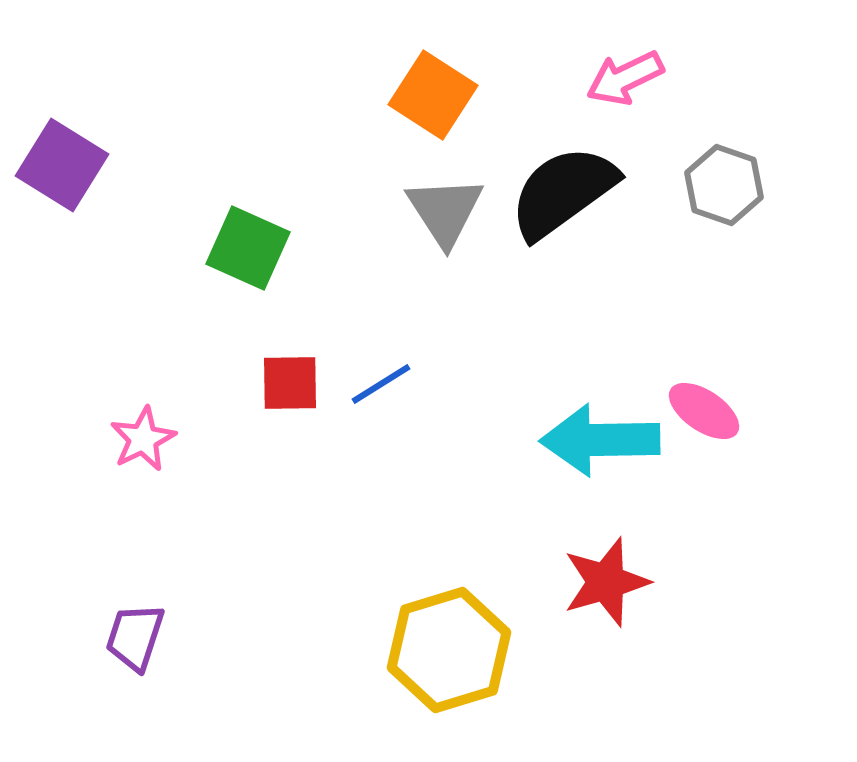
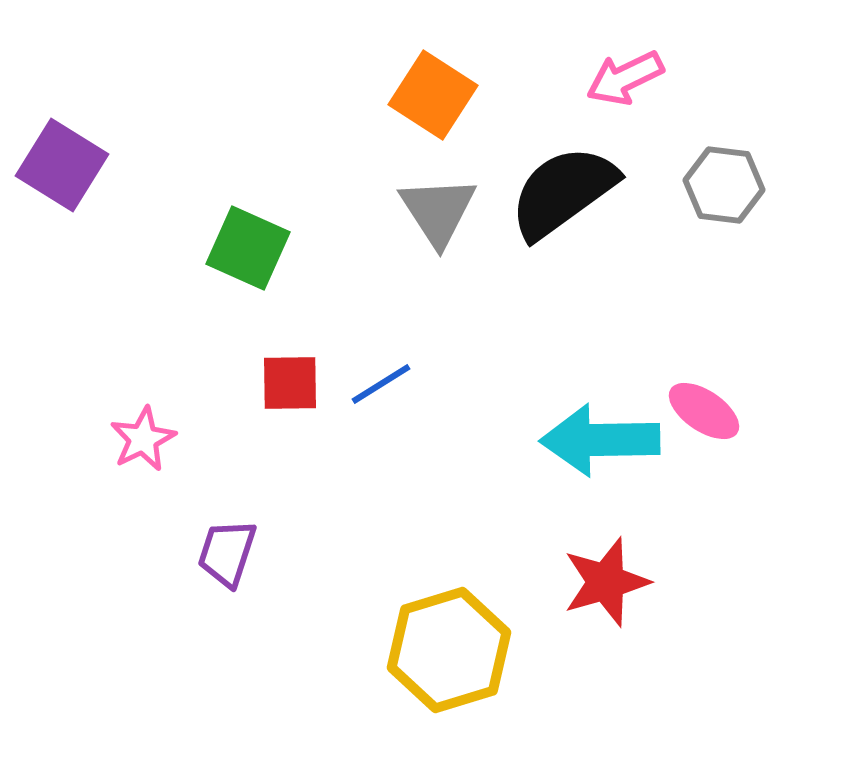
gray hexagon: rotated 12 degrees counterclockwise
gray triangle: moved 7 px left
purple trapezoid: moved 92 px right, 84 px up
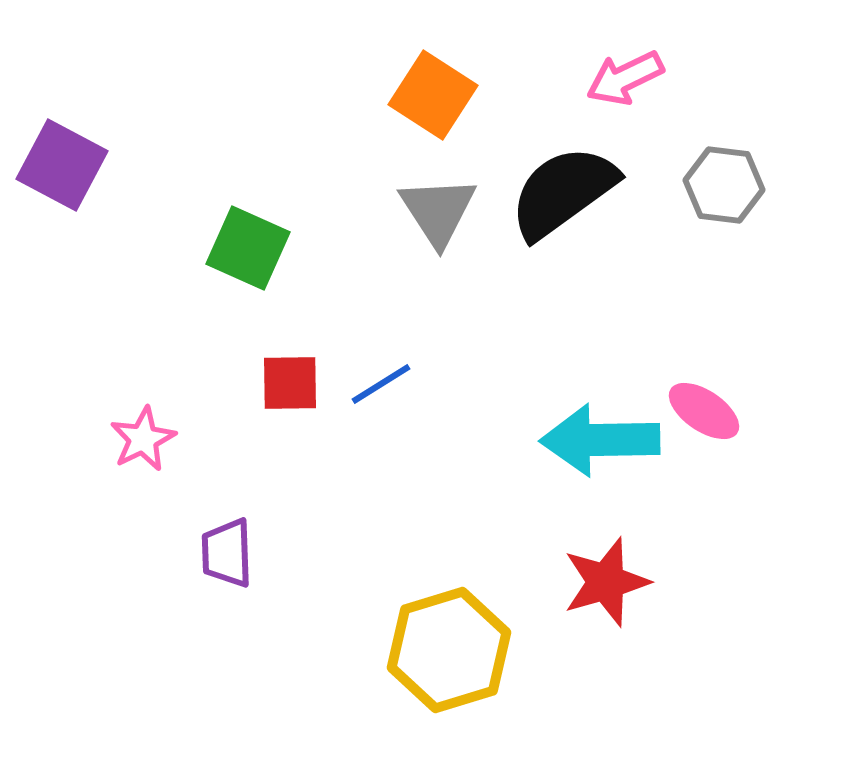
purple square: rotated 4 degrees counterclockwise
purple trapezoid: rotated 20 degrees counterclockwise
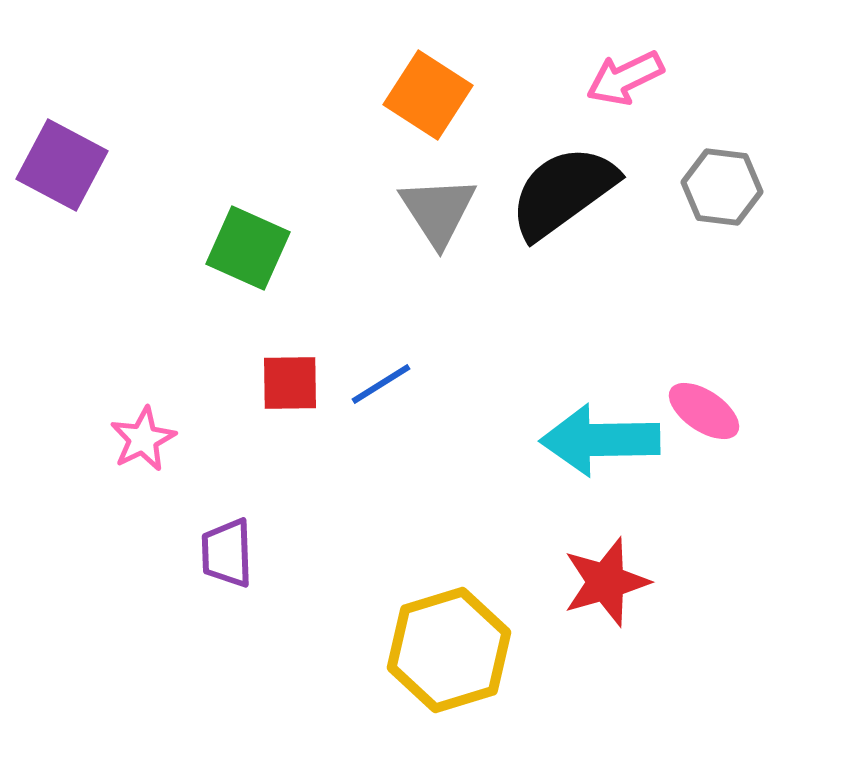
orange square: moved 5 px left
gray hexagon: moved 2 px left, 2 px down
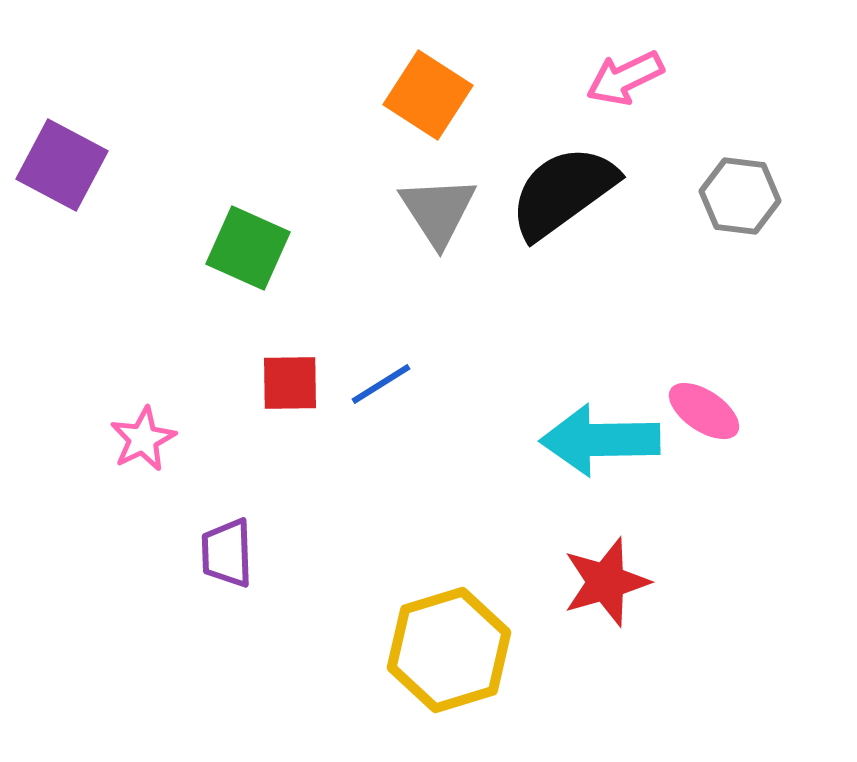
gray hexagon: moved 18 px right, 9 px down
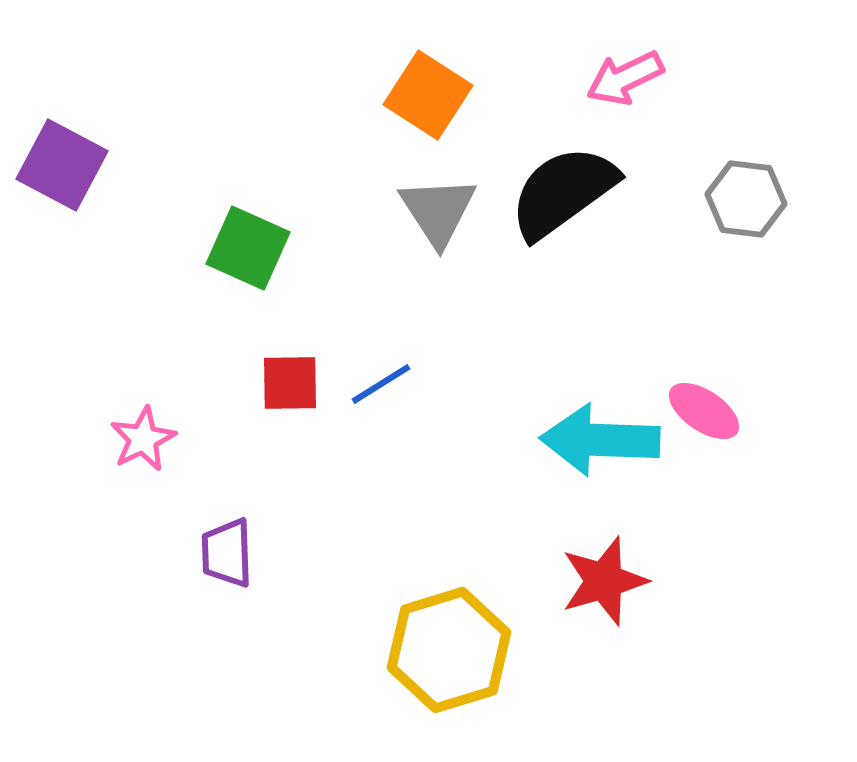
gray hexagon: moved 6 px right, 3 px down
cyan arrow: rotated 3 degrees clockwise
red star: moved 2 px left, 1 px up
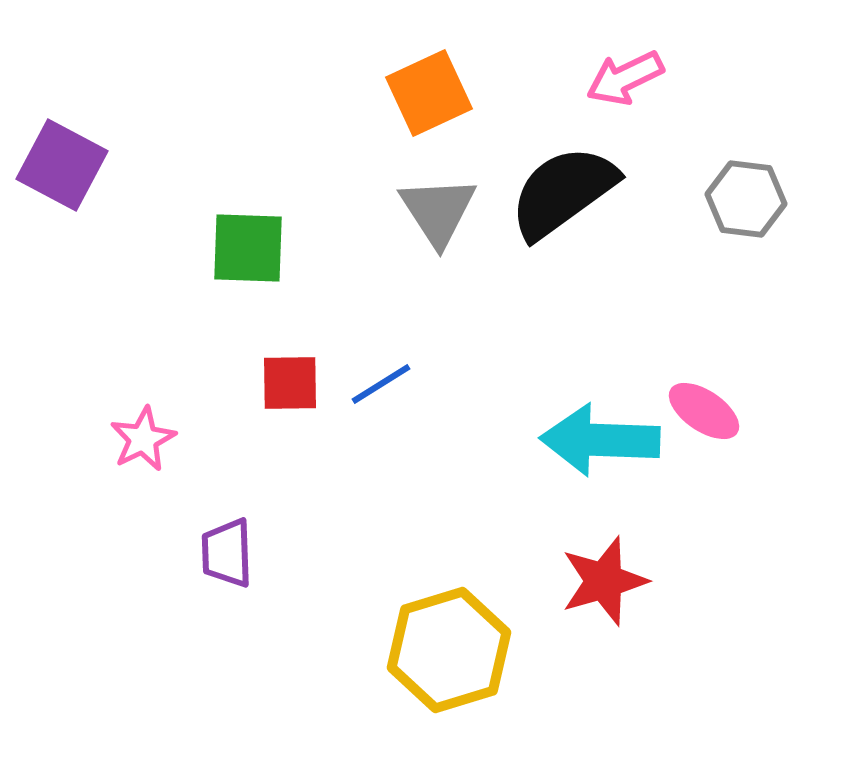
orange square: moved 1 px right, 2 px up; rotated 32 degrees clockwise
green square: rotated 22 degrees counterclockwise
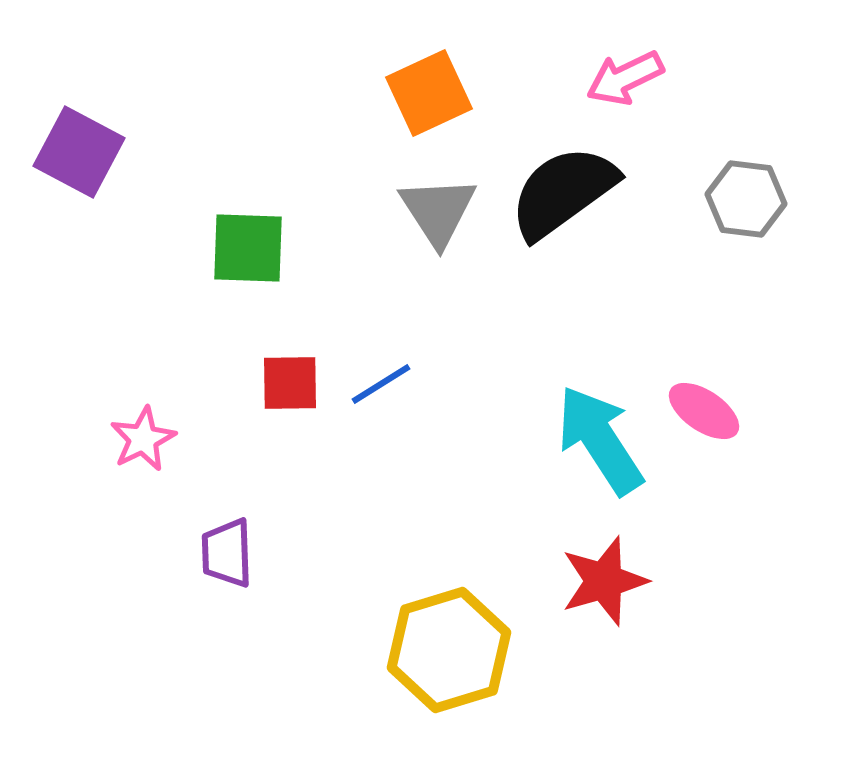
purple square: moved 17 px right, 13 px up
cyan arrow: rotated 55 degrees clockwise
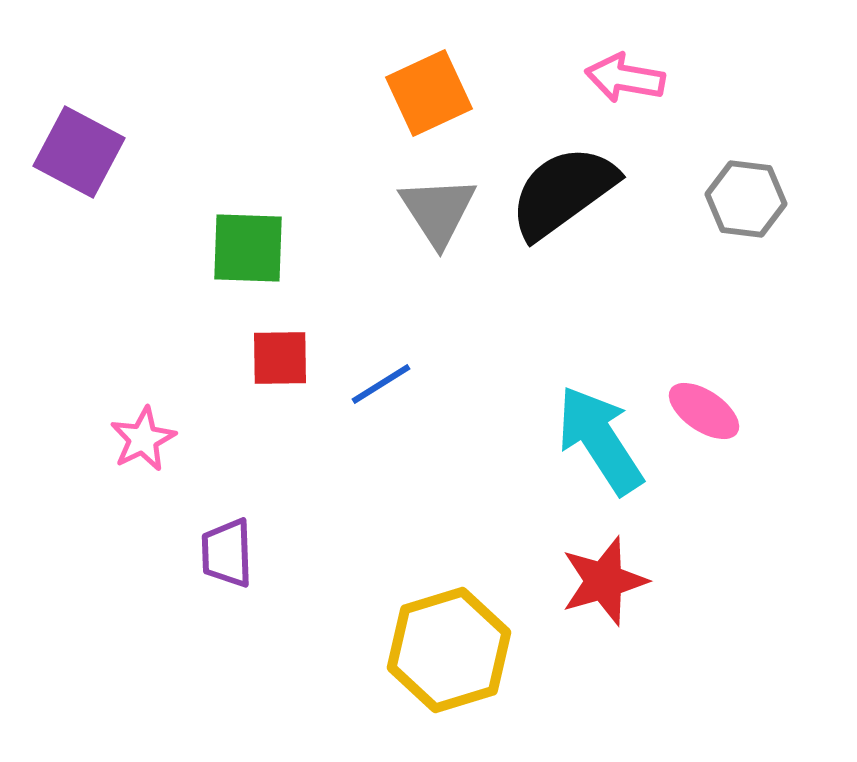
pink arrow: rotated 36 degrees clockwise
red square: moved 10 px left, 25 px up
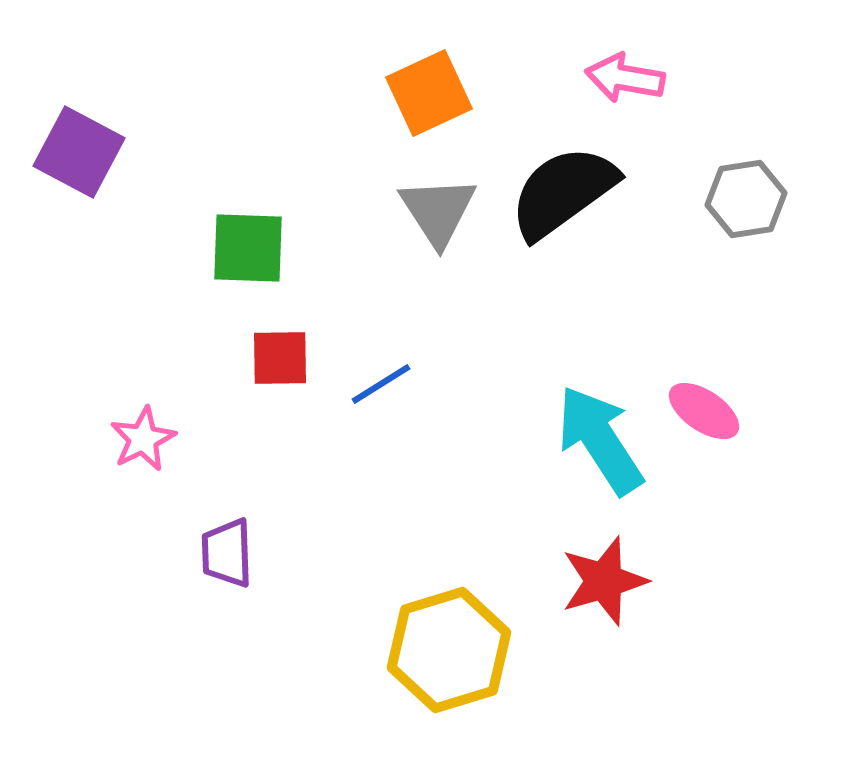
gray hexagon: rotated 16 degrees counterclockwise
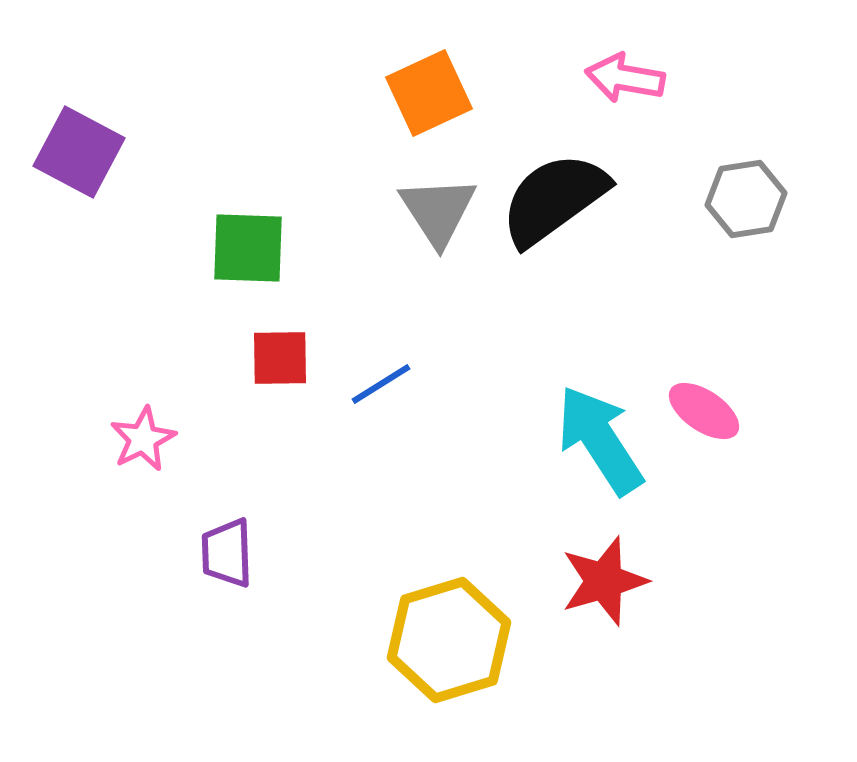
black semicircle: moved 9 px left, 7 px down
yellow hexagon: moved 10 px up
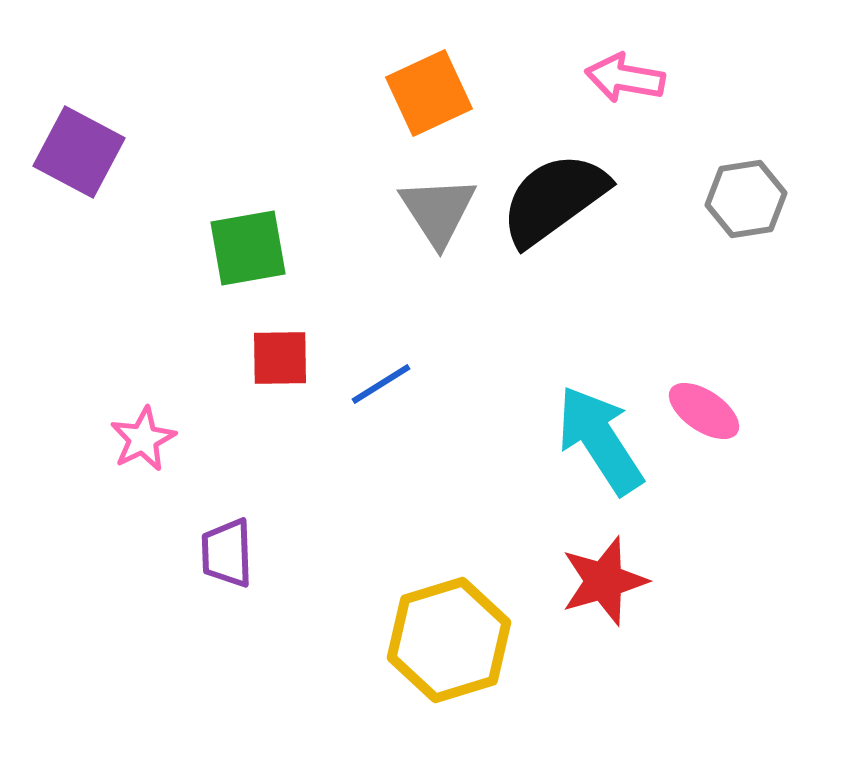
green square: rotated 12 degrees counterclockwise
